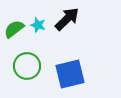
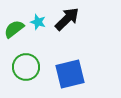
cyan star: moved 3 px up
green circle: moved 1 px left, 1 px down
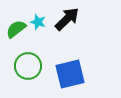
green semicircle: moved 2 px right
green circle: moved 2 px right, 1 px up
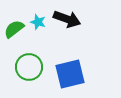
black arrow: rotated 64 degrees clockwise
green semicircle: moved 2 px left
green circle: moved 1 px right, 1 px down
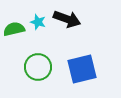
green semicircle: rotated 25 degrees clockwise
green circle: moved 9 px right
blue square: moved 12 px right, 5 px up
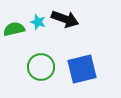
black arrow: moved 2 px left
green circle: moved 3 px right
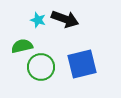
cyan star: moved 2 px up
green semicircle: moved 8 px right, 17 px down
blue square: moved 5 px up
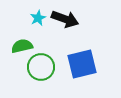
cyan star: moved 2 px up; rotated 28 degrees clockwise
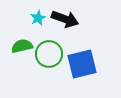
green circle: moved 8 px right, 13 px up
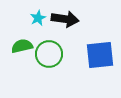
black arrow: rotated 12 degrees counterclockwise
blue square: moved 18 px right, 9 px up; rotated 8 degrees clockwise
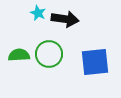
cyan star: moved 5 px up; rotated 21 degrees counterclockwise
green semicircle: moved 3 px left, 9 px down; rotated 10 degrees clockwise
blue square: moved 5 px left, 7 px down
